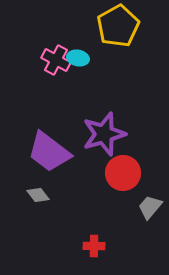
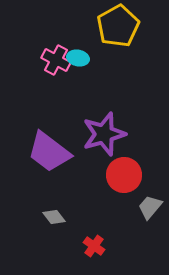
red circle: moved 1 px right, 2 px down
gray diamond: moved 16 px right, 22 px down
red cross: rotated 35 degrees clockwise
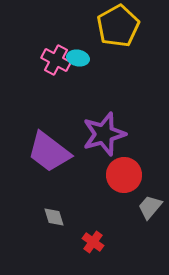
gray diamond: rotated 20 degrees clockwise
red cross: moved 1 px left, 4 px up
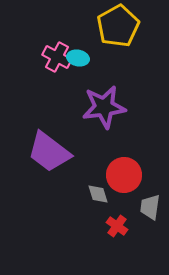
pink cross: moved 1 px right, 3 px up
purple star: moved 27 px up; rotated 9 degrees clockwise
gray trapezoid: rotated 32 degrees counterclockwise
gray diamond: moved 44 px right, 23 px up
red cross: moved 24 px right, 16 px up
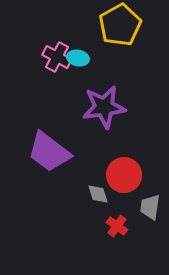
yellow pentagon: moved 2 px right, 1 px up
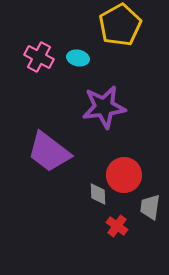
pink cross: moved 18 px left
gray diamond: rotated 15 degrees clockwise
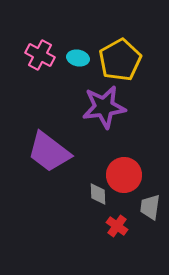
yellow pentagon: moved 35 px down
pink cross: moved 1 px right, 2 px up
